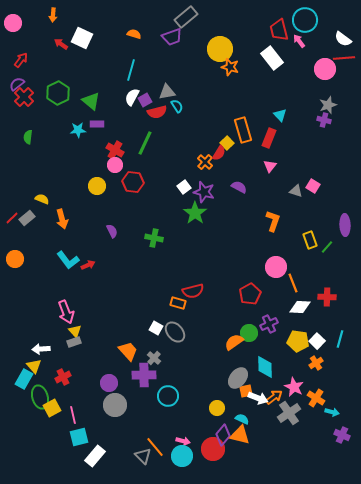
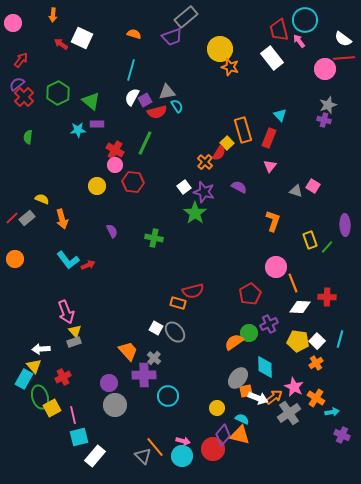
cyan arrow at (332, 412): rotated 24 degrees counterclockwise
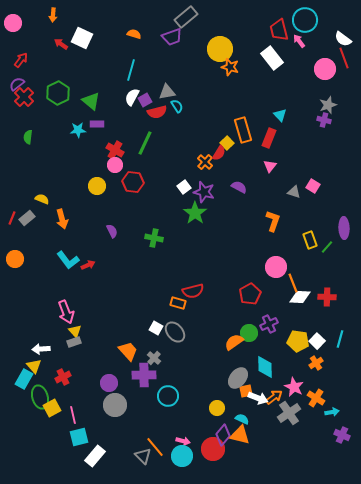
red line at (344, 58): rotated 75 degrees clockwise
gray triangle at (296, 191): moved 2 px left, 1 px down
red line at (12, 218): rotated 24 degrees counterclockwise
purple ellipse at (345, 225): moved 1 px left, 3 px down
white diamond at (300, 307): moved 10 px up
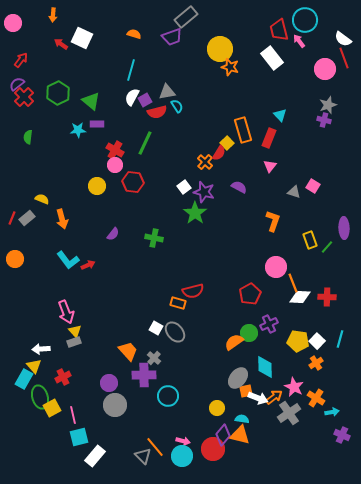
purple semicircle at (112, 231): moved 1 px right, 3 px down; rotated 64 degrees clockwise
cyan semicircle at (242, 419): rotated 16 degrees counterclockwise
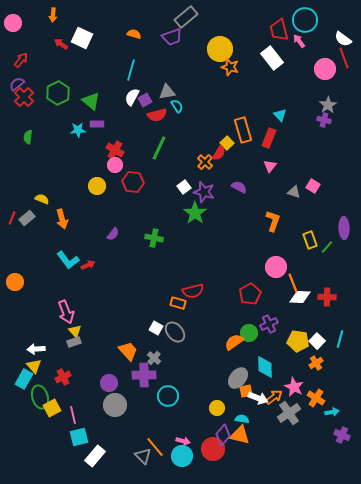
gray star at (328, 105): rotated 12 degrees counterclockwise
red semicircle at (157, 112): moved 3 px down
green line at (145, 143): moved 14 px right, 5 px down
orange circle at (15, 259): moved 23 px down
white arrow at (41, 349): moved 5 px left
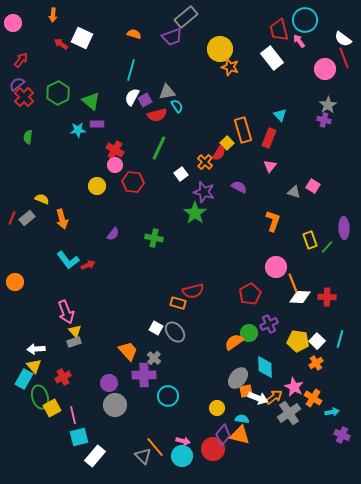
white square at (184, 187): moved 3 px left, 13 px up
orange cross at (316, 398): moved 3 px left
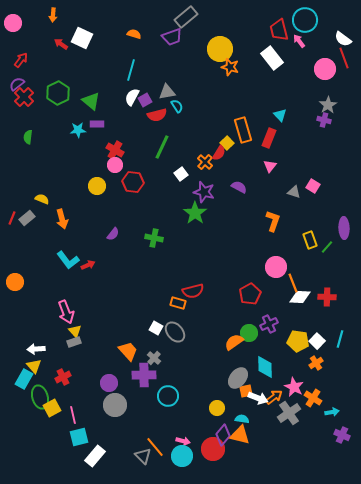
green line at (159, 148): moved 3 px right, 1 px up
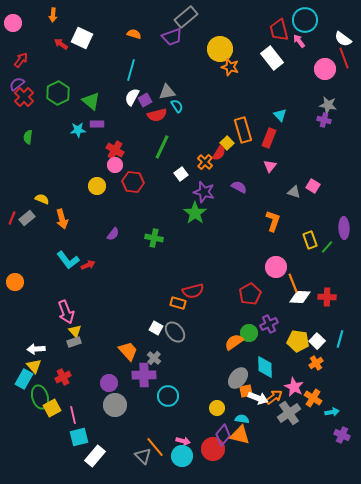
gray star at (328, 105): rotated 30 degrees counterclockwise
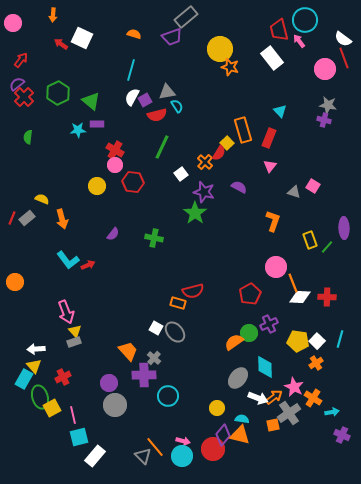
cyan triangle at (280, 115): moved 4 px up
orange square at (246, 391): moved 27 px right, 34 px down
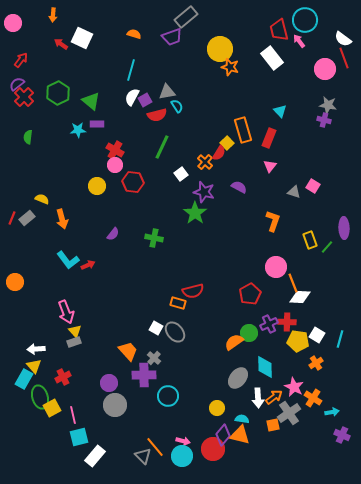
red cross at (327, 297): moved 40 px left, 25 px down
white square at (317, 341): moved 6 px up; rotated 14 degrees counterclockwise
white arrow at (258, 398): rotated 66 degrees clockwise
